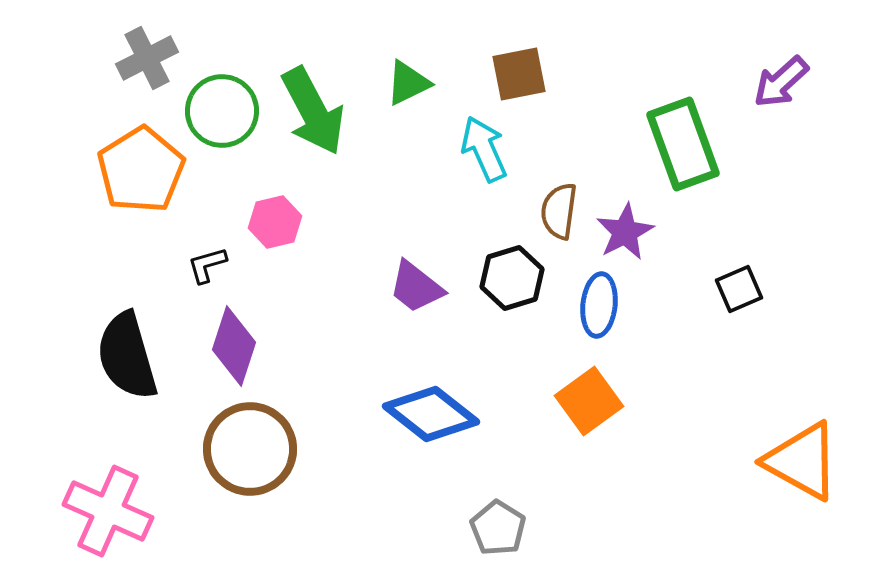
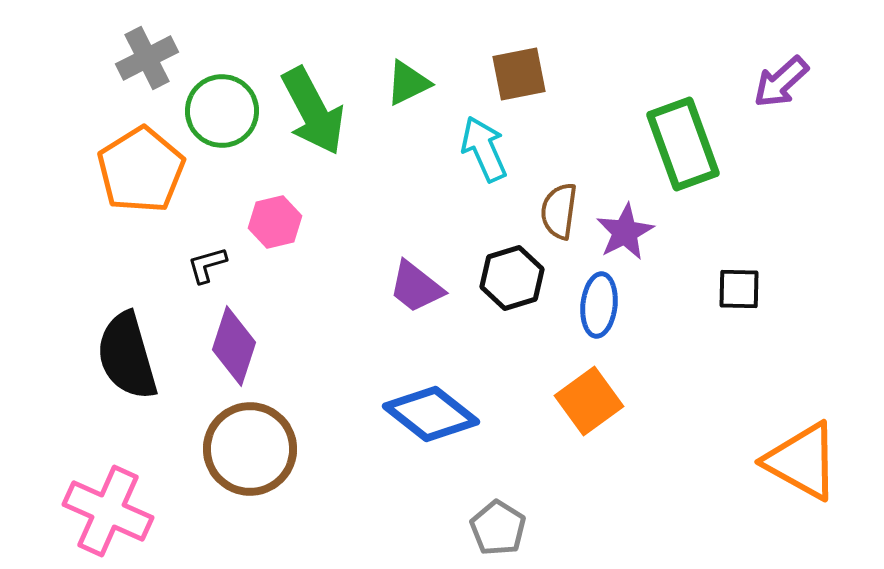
black square: rotated 24 degrees clockwise
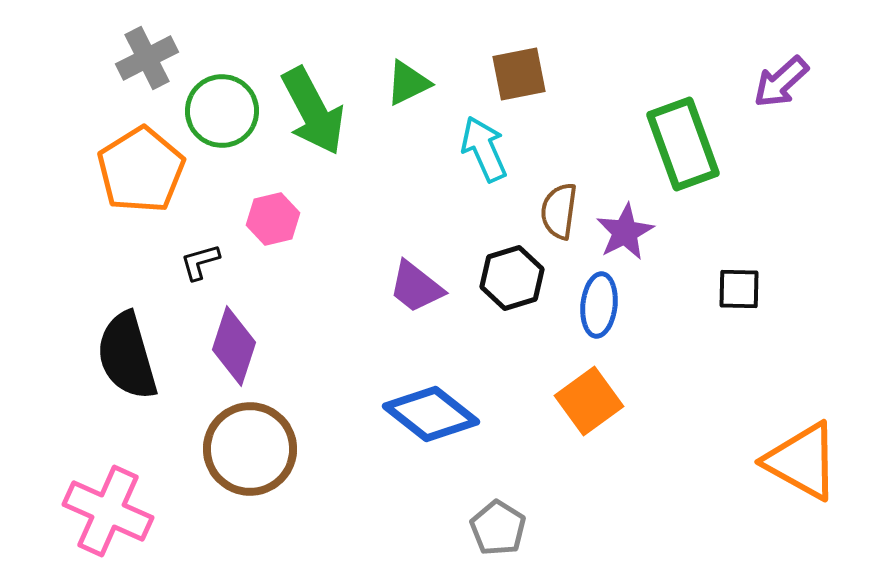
pink hexagon: moved 2 px left, 3 px up
black L-shape: moved 7 px left, 3 px up
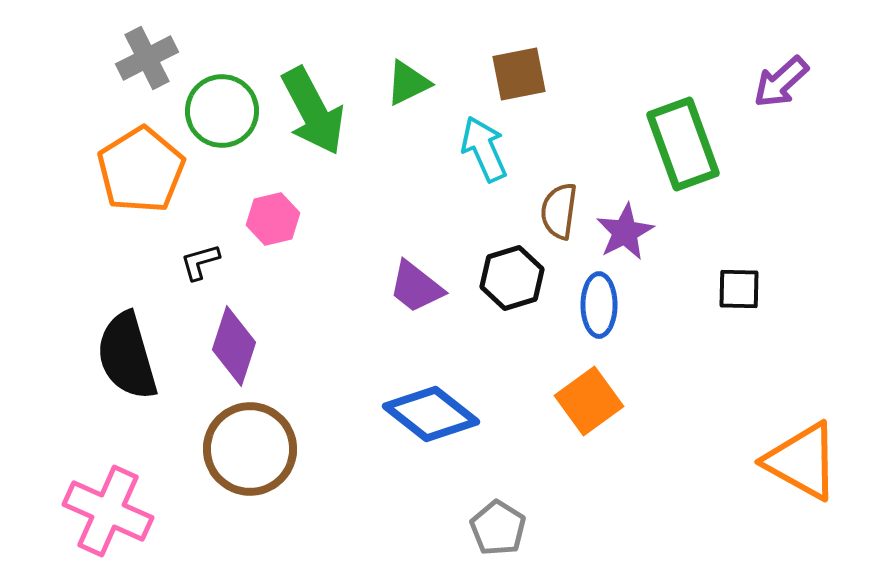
blue ellipse: rotated 6 degrees counterclockwise
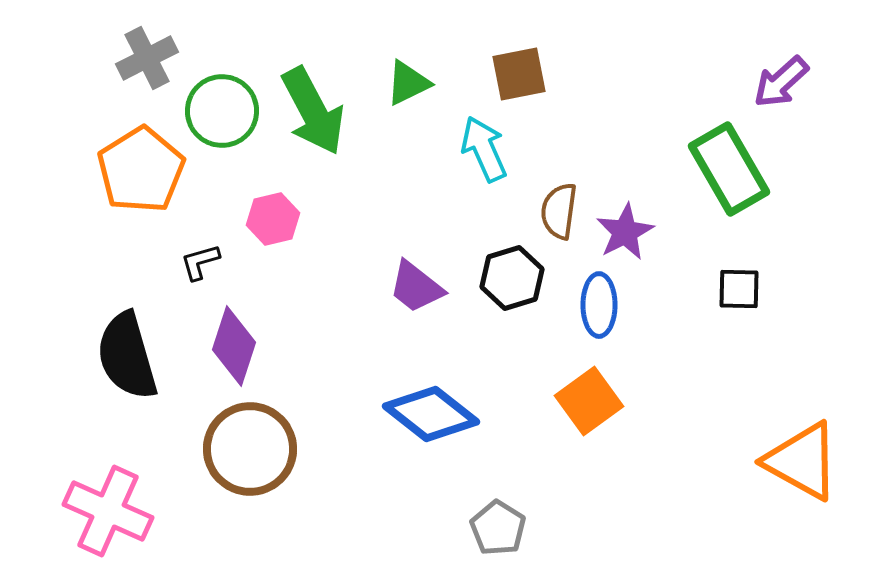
green rectangle: moved 46 px right, 25 px down; rotated 10 degrees counterclockwise
